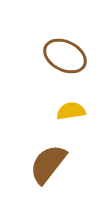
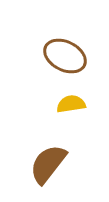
yellow semicircle: moved 7 px up
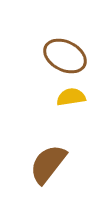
yellow semicircle: moved 7 px up
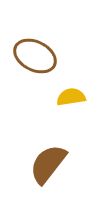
brown ellipse: moved 30 px left
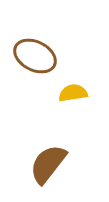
yellow semicircle: moved 2 px right, 4 px up
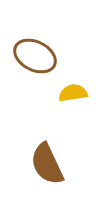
brown semicircle: moved 1 px left; rotated 63 degrees counterclockwise
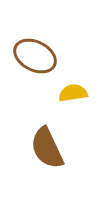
brown semicircle: moved 16 px up
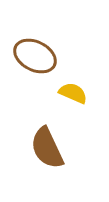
yellow semicircle: rotated 32 degrees clockwise
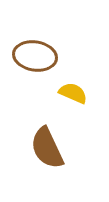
brown ellipse: rotated 18 degrees counterclockwise
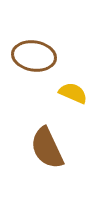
brown ellipse: moved 1 px left
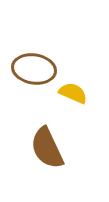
brown ellipse: moved 13 px down
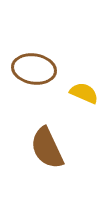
yellow semicircle: moved 11 px right
